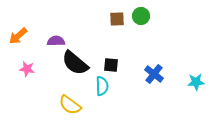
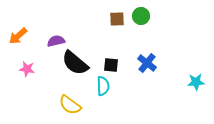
purple semicircle: rotated 12 degrees counterclockwise
blue cross: moved 7 px left, 11 px up
cyan semicircle: moved 1 px right
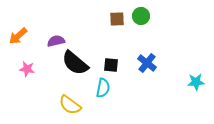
cyan semicircle: moved 2 px down; rotated 12 degrees clockwise
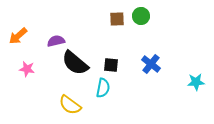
blue cross: moved 4 px right, 1 px down
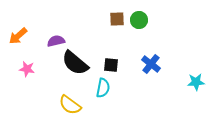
green circle: moved 2 px left, 4 px down
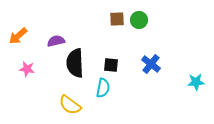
black semicircle: rotated 48 degrees clockwise
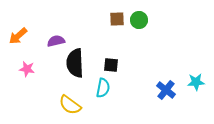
blue cross: moved 15 px right, 26 px down
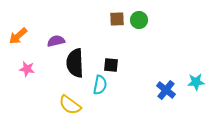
cyan semicircle: moved 3 px left, 3 px up
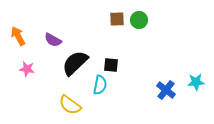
orange arrow: rotated 102 degrees clockwise
purple semicircle: moved 3 px left, 1 px up; rotated 138 degrees counterclockwise
black semicircle: rotated 48 degrees clockwise
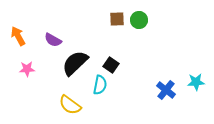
black square: rotated 28 degrees clockwise
pink star: rotated 14 degrees counterclockwise
